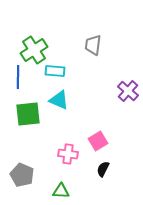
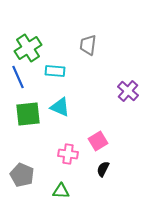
gray trapezoid: moved 5 px left
green cross: moved 6 px left, 2 px up
blue line: rotated 25 degrees counterclockwise
cyan triangle: moved 1 px right, 7 px down
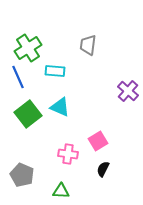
green square: rotated 32 degrees counterclockwise
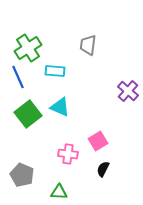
green triangle: moved 2 px left, 1 px down
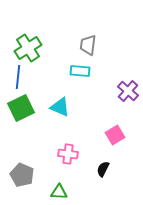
cyan rectangle: moved 25 px right
blue line: rotated 30 degrees clockwise
green square: moved 7 px left, 6 px up; rotated 12 degrees clockwise
pink square: moved 17 px right, 6 px up
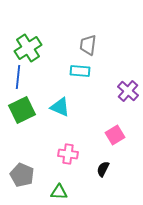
green square: moved 1 px right, 2 px down
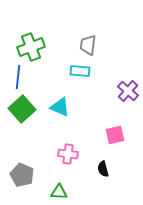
green cross: moved 3 px right, 1 px up; rotated 12 degrees clockwise
green square: moved 1 px up; rotated 16 degrees counterclockwise
pink square: rotated 18 degrees clockwise
black semicircle: rotated 42 degrees counterclockwise
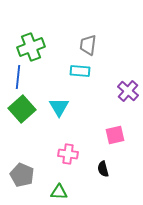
cyan triangle: moved 1 px left; rotated 35 degrees clockwise
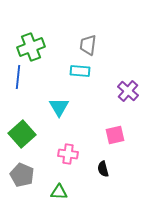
green square: moved 25 px down
